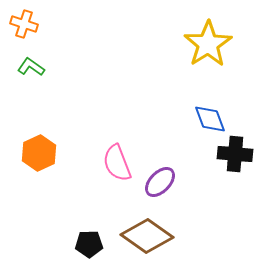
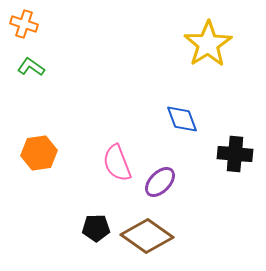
blue diamond: moved 28 px left
orange hexagon: rotated 16 degrees clockwise
black pentagon: moved 7 px right, 16 px up
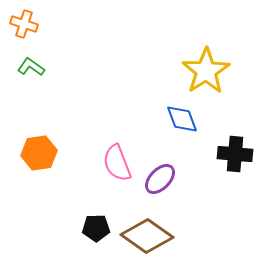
yellow star: moved 2 px left, 27 px down
purple ellipse: moved 3 px up
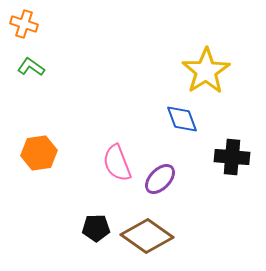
black cross: moved 3 px left, 3 px down
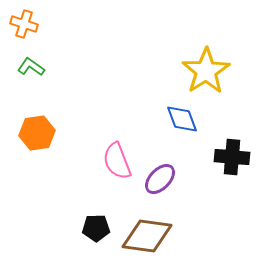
orange hexagon: moved 2 px left, 20 px up
pink semicircle: moved 2 px up
brown diamond: rotated 27 degrees counterclockwise
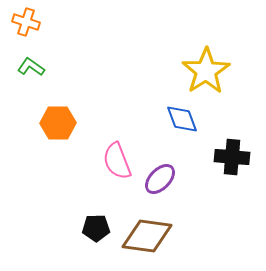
orange cross: moved 2 px right, 2 px up
orange hexagon: moved 21 px right, 10 px up; rotated 8 degrees clockwise
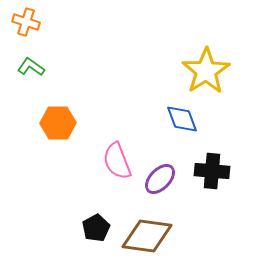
black cross: moved 20 px left, 14 px down
black pentagon: rotated 28 degrees counterclockwise
